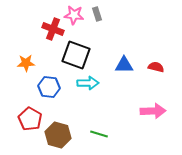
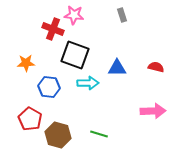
gray rectangle: moved 25 px right, 1 px down
black square: moved 1 px left
blue triangle: moved 7 px left, 3 px down
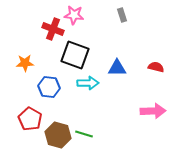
orange star: moved 1 px left
green line: moved 15 px left
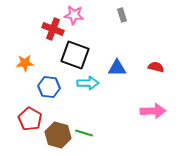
green line: moved 1 px up
